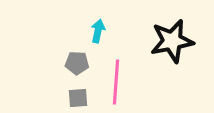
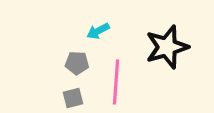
cyan arrow: rotated 130 degrees counterclockwise
black star: moved 5 px left, 6 px down; rotated 6 degrees counterclockwise
gray square: moved 5 px left; rotated 10 degrees counterclockwise
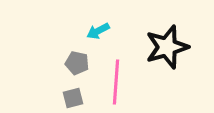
gray pentagon: rotated 10 degrees clockwise
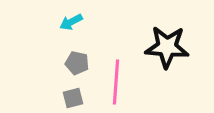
cyan arrow: moved 27 px left, 9 px up
black star: rotated 21 degrees clockwise
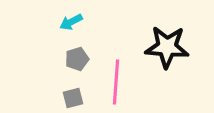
gray pentagon: moved 4 px up; rotated 30 degrees counterclockwise
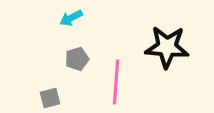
cyan arrow: moved 4 px up
gray square: moved 23 px left
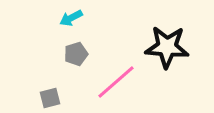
gray pentagon: moved 1 px left, 5 px up
pink line: rotated 45 degrees clockwise
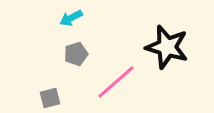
black star: rotated 12 degrees clockwise
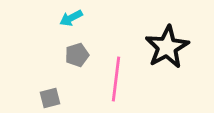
black star: rotated 27 degrees clockwise
gray pentagon: moved 1 px right, 1 px down
pink line: moved 3 px up; rotated 42 degrees counterclockwise
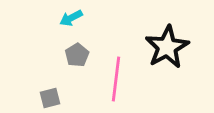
gray pentagon: rotated 15 degrees counterclockwise
